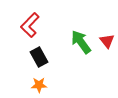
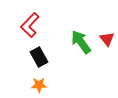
red triangle: moved 2 px up
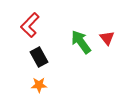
red triangle: moved 1 px up
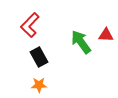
red triangle: moved 1 px left, 3 px up; rotated 49 degrees counterclockwise
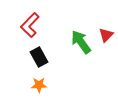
red triangle: rotated 49 degrees counterclockwise
